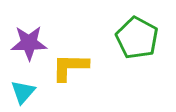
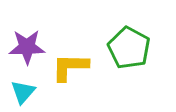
green pentagon: moved 8 px left, 10 px down
purple star: moved 2 px left, 4 px down
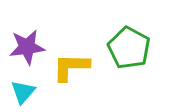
purple star: rotated 6 degrees counterclockwise
yellow L-shape: moved 1 px right
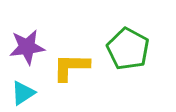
green pentagon: moved 1 px left, 1 px down
cyan triangle: moved 1 px down; rotated 16 degrees clockwise
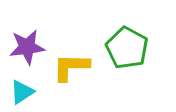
green pentagon: moved 1 px left, 1 px up
cyan triangle: moved 1 px left, 1 px up
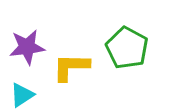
cyan triangle: moved 3 px down
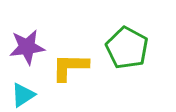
yellow L-shape: moved 1 px left
cyan triangle: moved 1 px right
